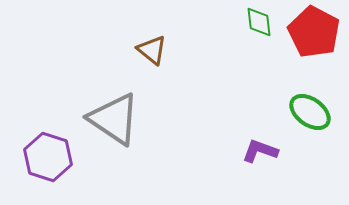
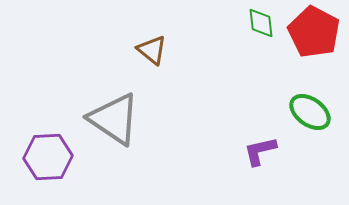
green diamond: moved 2 px right, 1 px down
purple L-shape: rotated 33 degrees counterclockwise
purple hexagon: rotated 21 degrees counterclockwise
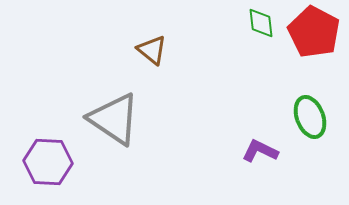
green ellipse: moved 5 px down; rotated 33 degrees clockwise
purple L-shape: rotated 39 degrees clockwise
purple hexagon: moved 5 px down; rotated 6 degrees clockwise
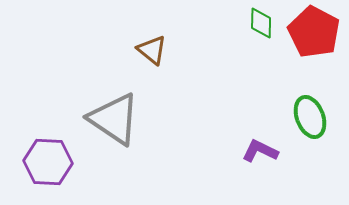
green diamond: rotated 8 degrees clockwise
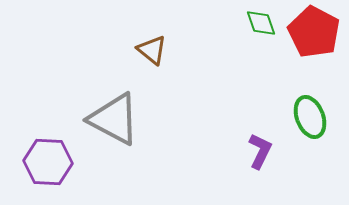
green diamond: rotated 20 degrees counterclockwise
gray triangle: rotated 6 degrees counterclockwise
purple L-shape: rotated 90 degrees clockwise
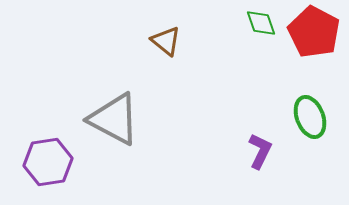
brown triangle: moved 14 px right, 9 px up
purple hexagon: rotated 12 degrees counterclockwise
